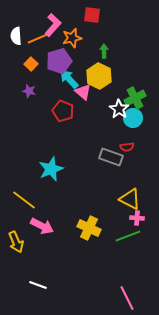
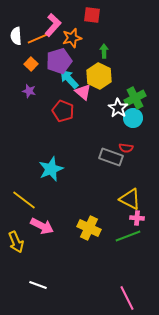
white star: moved 1 px left, 1 px up
red semicircle: moved 1 px left, 1 px down; rotated 16 degrees clockwise
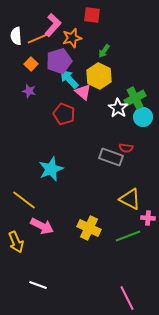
green arrow: rotated 144 degrees counterclockwise
red pentagon: moved 1 px right, 3 px down
cyan circle: moved 10 px right, 1 px up
pink cross: moved 11 px right
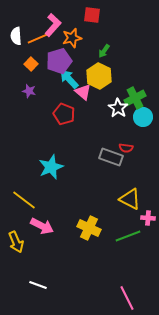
cyan star: moved 2 px up
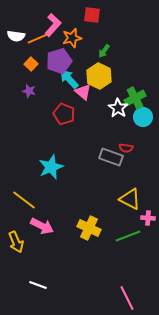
white semicircle: rotated 78 degrees counterclockwise
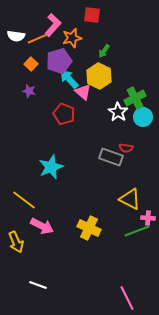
white star: moved 4 px down
green line: moved 9 px right, 5 px up
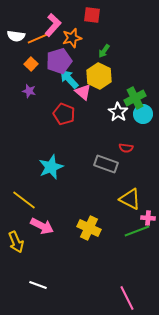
cyan circle: moved 3 px up
gray rectangle: moved 5 px left, 7 px down
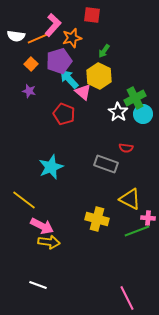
yellow cross: moved 8 px right, 9 px up; rotated 10 degrees counterclockwise
yellow arrow: moved 33 px right; rotated 60 degrees counterclockwise
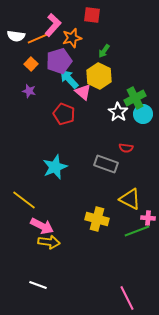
cyan star: moved 4 px right
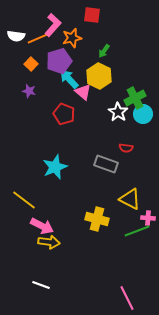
white line: moved 3 px right
